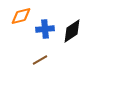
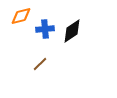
brown line: moved 4 px down; rotated 14 degrees counterclockwise
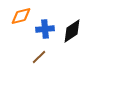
brown line: moved 1 px left, 7 px up
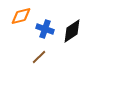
blue cross: rotated 24 degrees clockwise
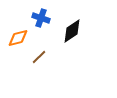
orange diamond: moved 3 px left, 22 px down
blue cross: moved 4 px left, 11 px up
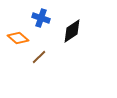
orange diamond: rotated 55 degrees clockwise
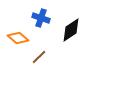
black diamond: moved 1 px left, 1 px up
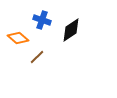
blue cross: moved 1 px right, 2 px down
brown line: moved 2 px left
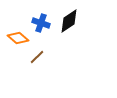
blue cross: moved 1 px left, 3 px down
black diamond: moved 2 px left, 9 px up
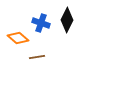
black diamond: moved 2 px left, 1 px up; rotated 30 degrees counterclockwise
brown line: rotated 35 degrees clockwise
